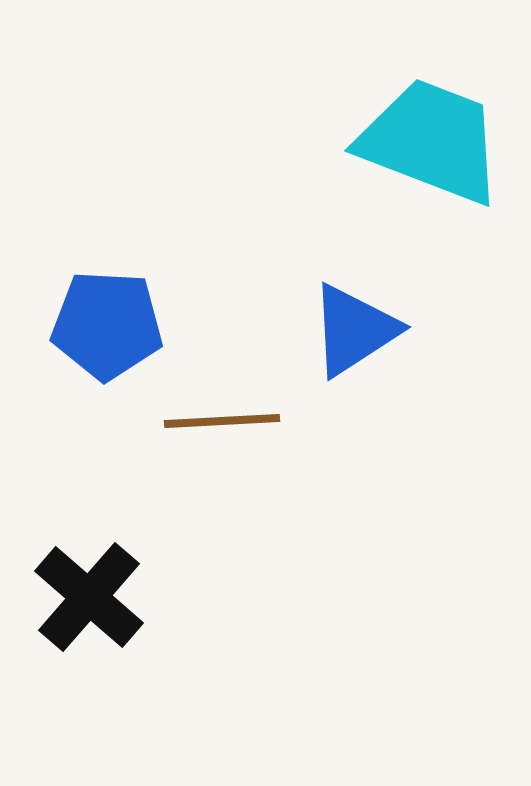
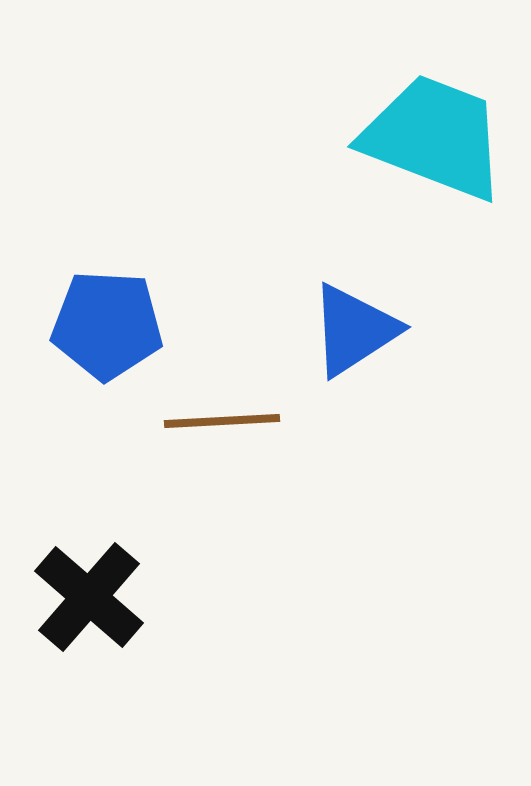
cyan trapezoid: moved 3 px right, 4 px up
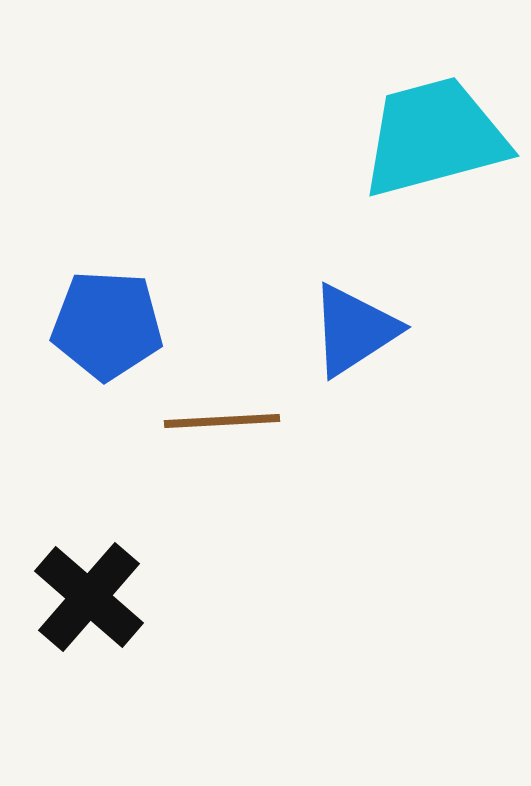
cyan trapezoid: rotated 36 degrees counterclockwise
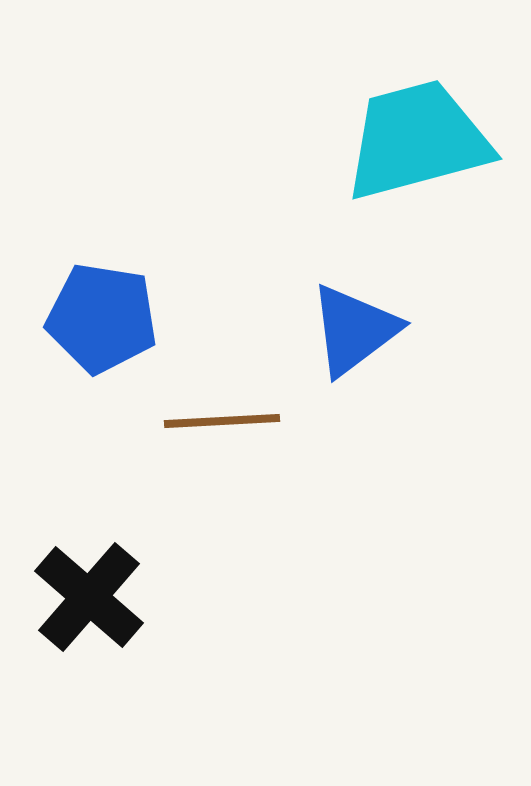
cyan trapezoid: moved 17 px left, 3 px down
blue pentagon: moved 5 px left, 7 px up; rotated 6 degrees clockwise
blue triangle: rotated 4 degrees counterclockwise
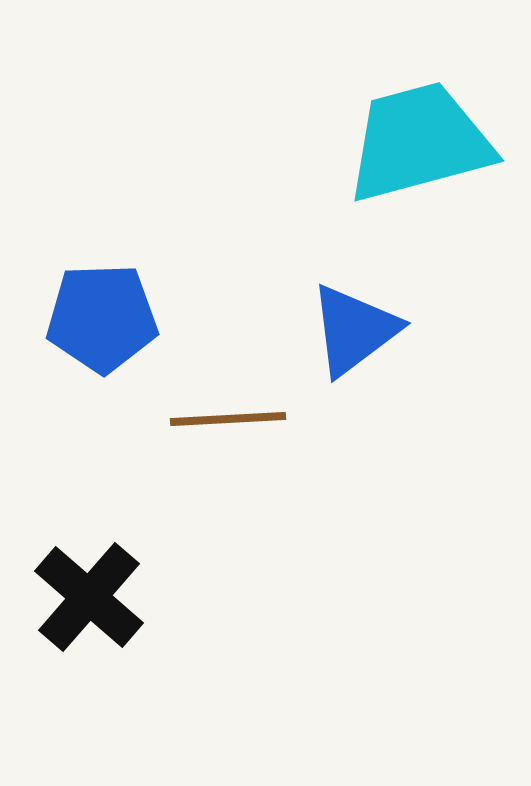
cyan trapezoid: moved 2 px right, 2 px down
blue pentagon: rotated 11 degrees counterclockwise
brown line: moved 6 px right, 2 px up
